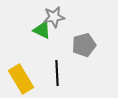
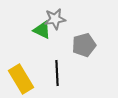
gray star: moved 1 px right, 2 px down
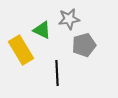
gray star: moved 14 px right
yellow rectangle: moved 29 px up
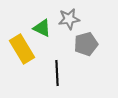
green triangle: moved 2 px up
gray pentagon: moved 2 px right, 1 px up
yellow rectangle: moved 1 px right, 1 px up
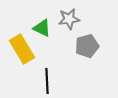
gray pentagon: moved 1 px right, 2 px down
black line: moved 10 px left, 8 px down
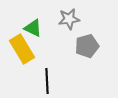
green triangle: moved 9 px left
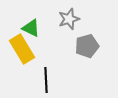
gray star: rotated 10 degrees counterclockwise
green triangle: moved 2 px left
black line: moved 1 px left, 1 px up
